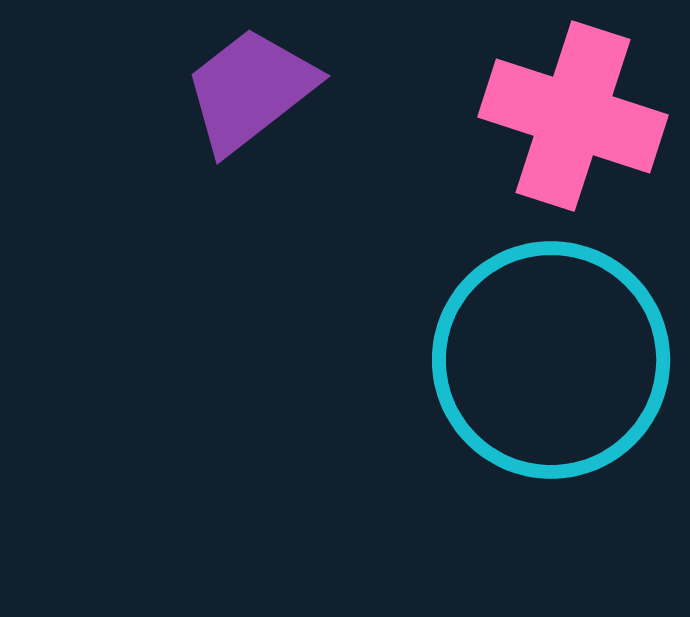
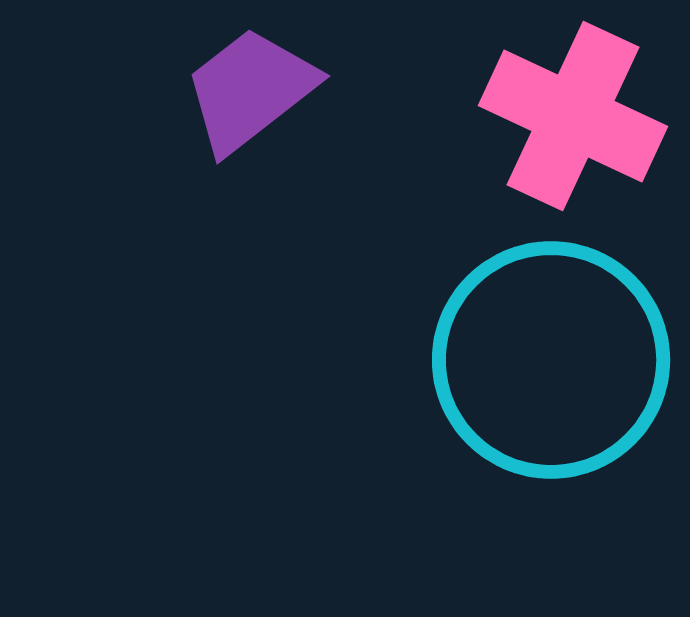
pink cross: rotated 7 degrees clockwise
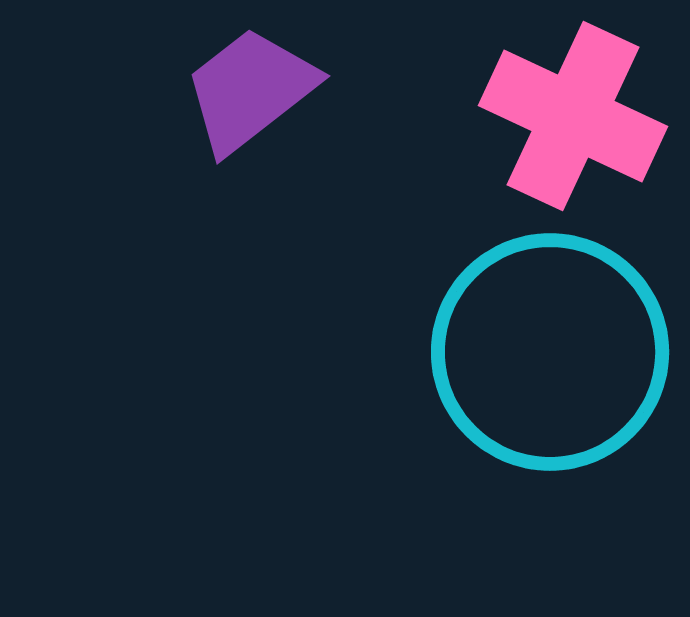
cyan circle: moved 1 px left, 8 px up
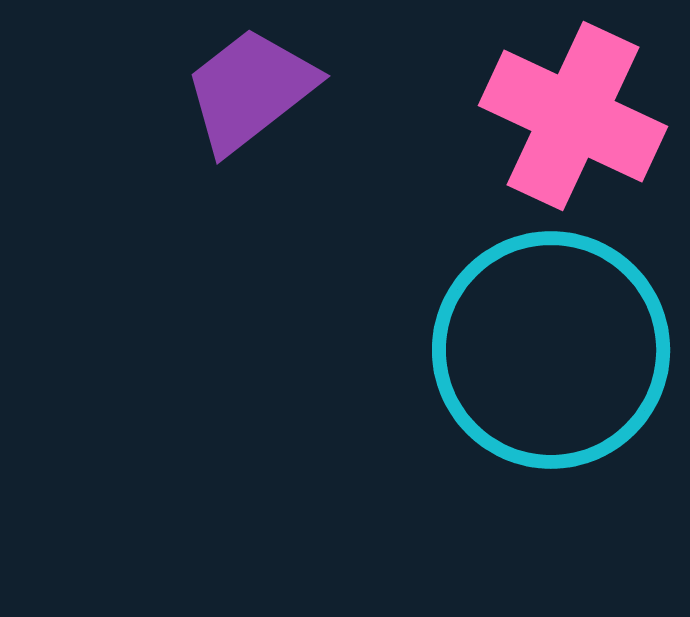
cyan circle: moved 1 px right, 2 px up
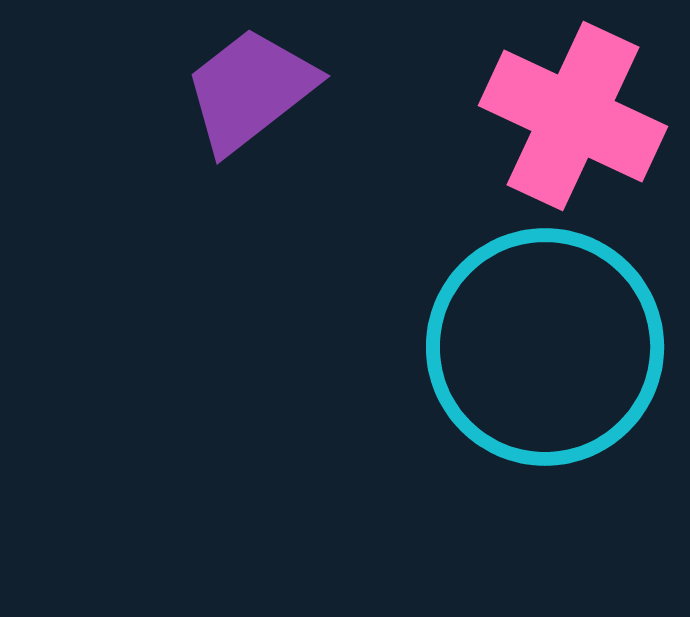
cyan circle: moved 6 px left, 3 px up
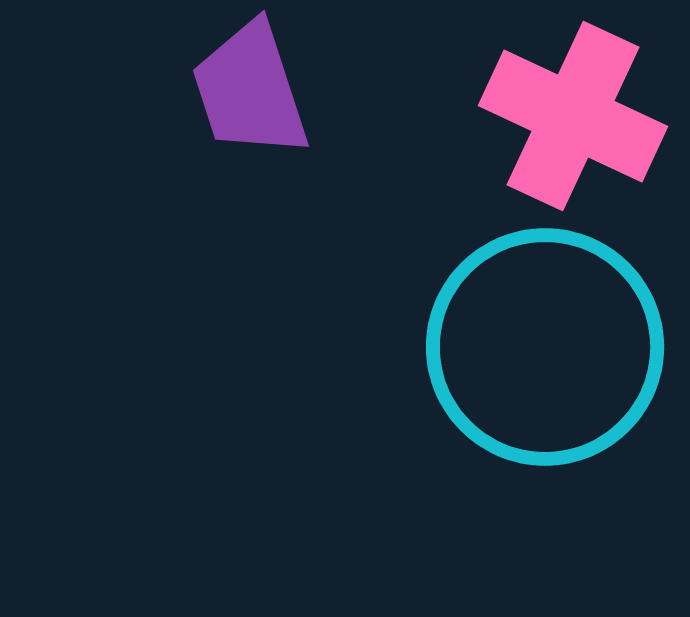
purple trapezoid: rotated 70 degrees counterclockwise
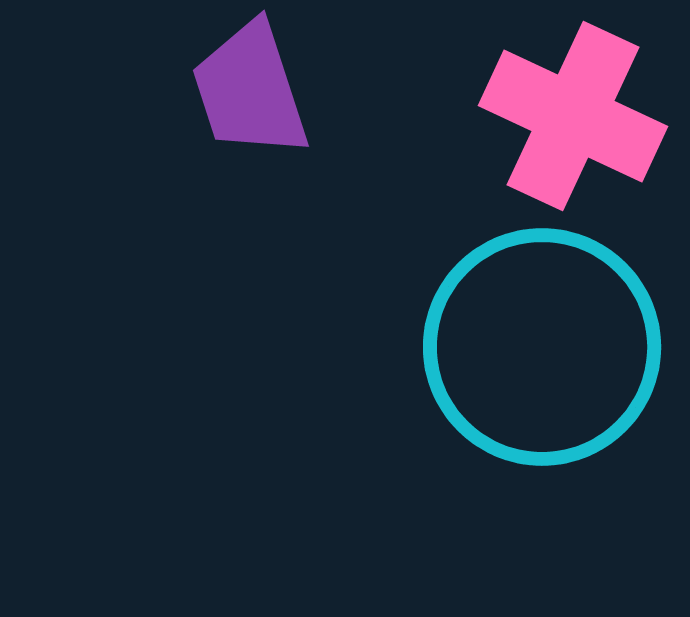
cyan circle: moved 3 px left
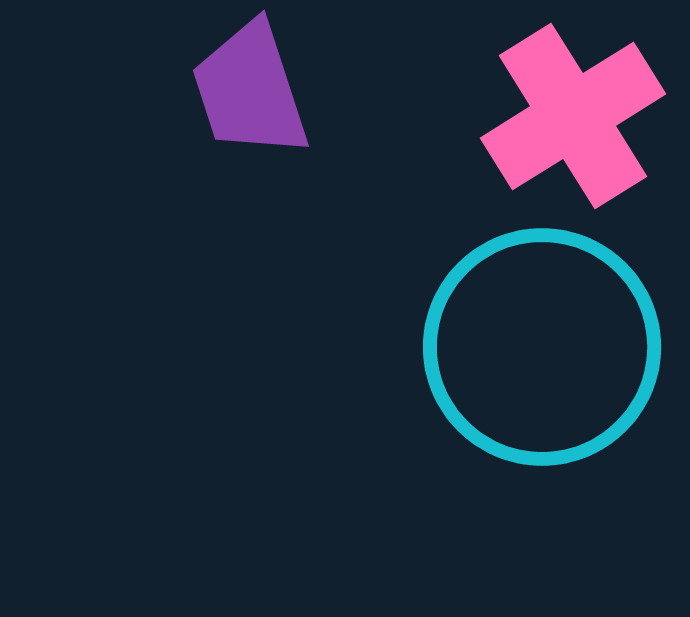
pink cross: rotated 33 degrees clockwise
